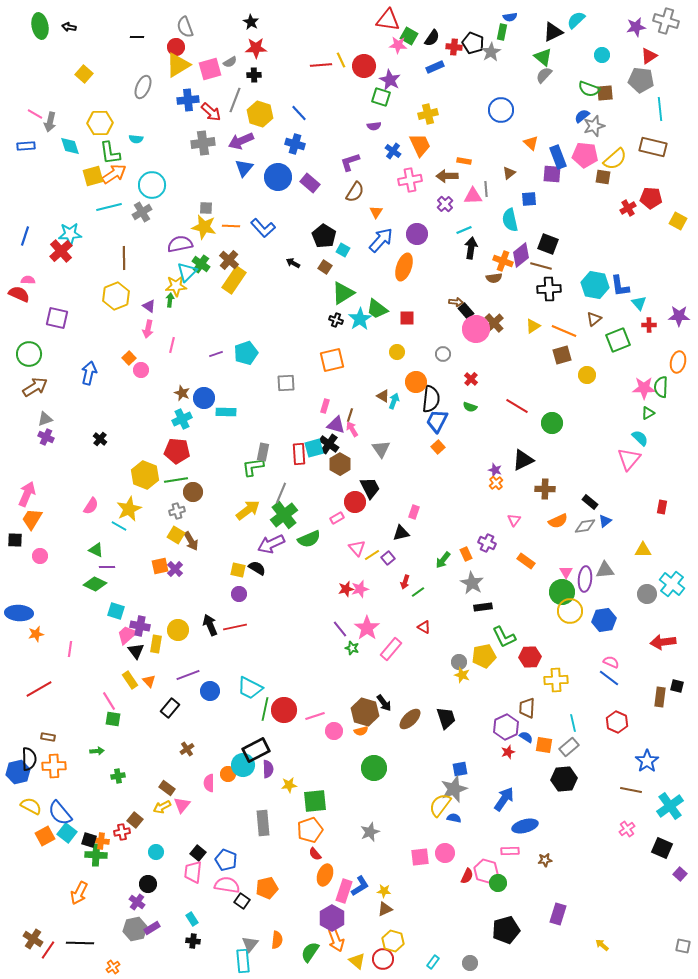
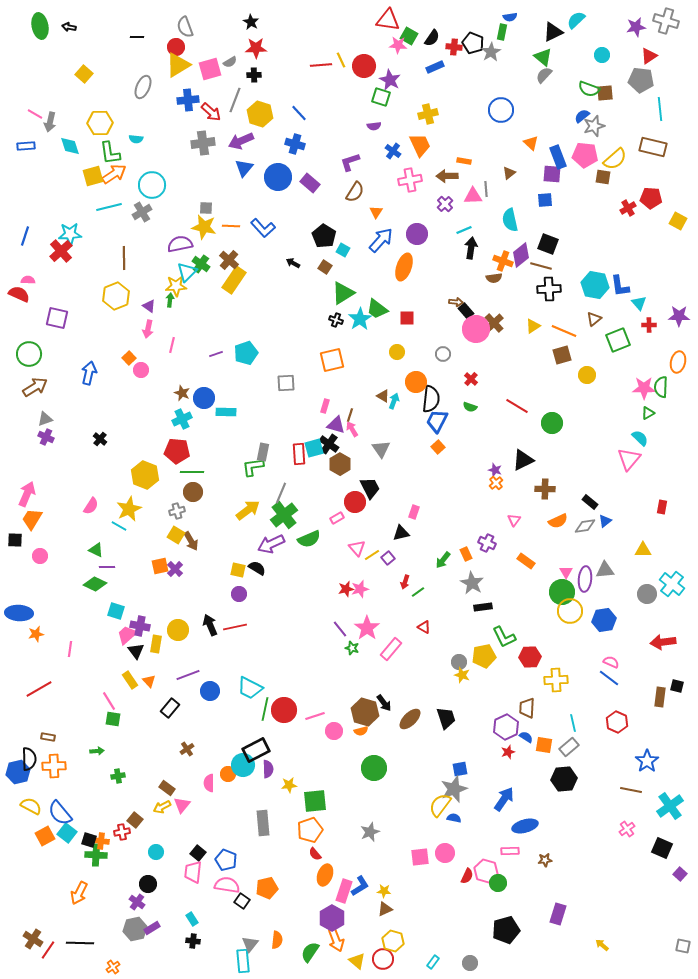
blue square at (529, 199): moved 16 px right, 1 px down
green line at (176, 480): moved 16 px right, 8 px up; rotated 10 degrees clockwise
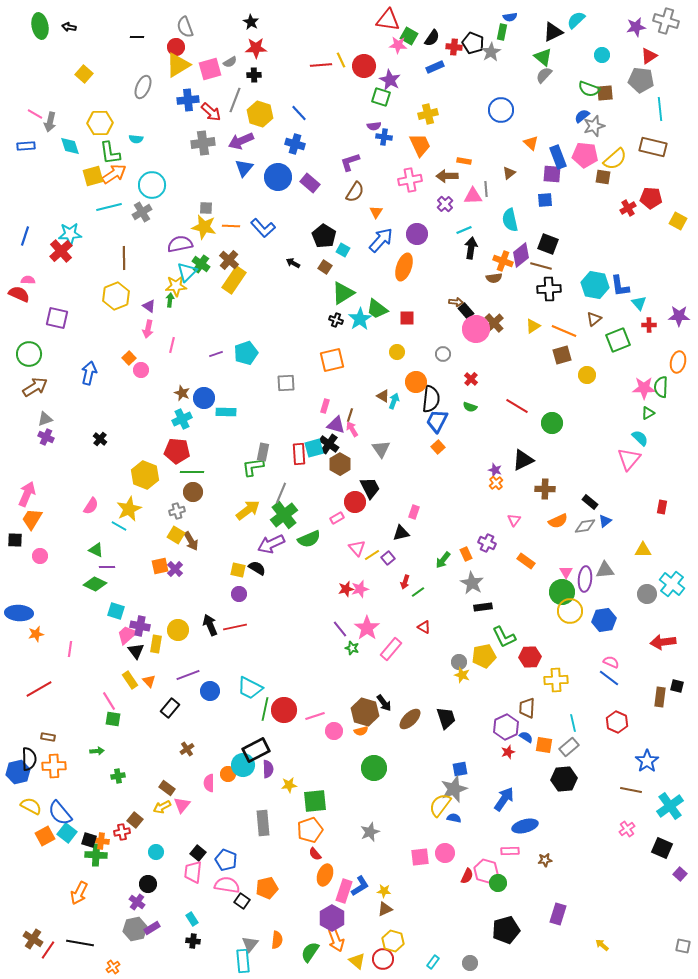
blue cross at (393, 151): moved 9 px left, 14 px up; rotated 28 degrees counterclockwise
black line at (80, 943): rotated 8 degrees clockwise
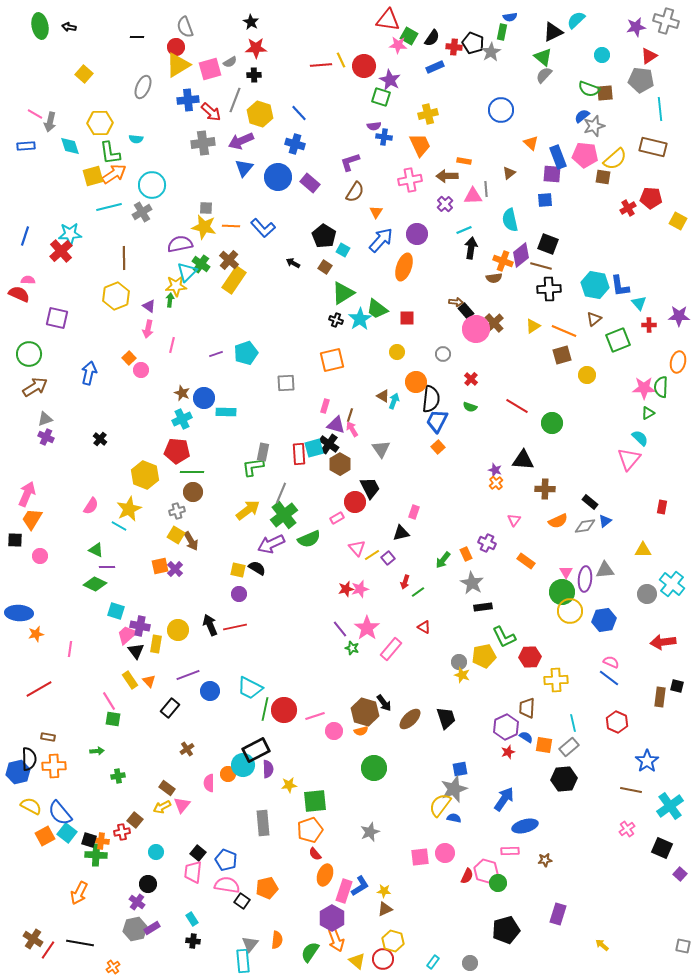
black triangle at (523, 460): rotated 30 degrees clockwise
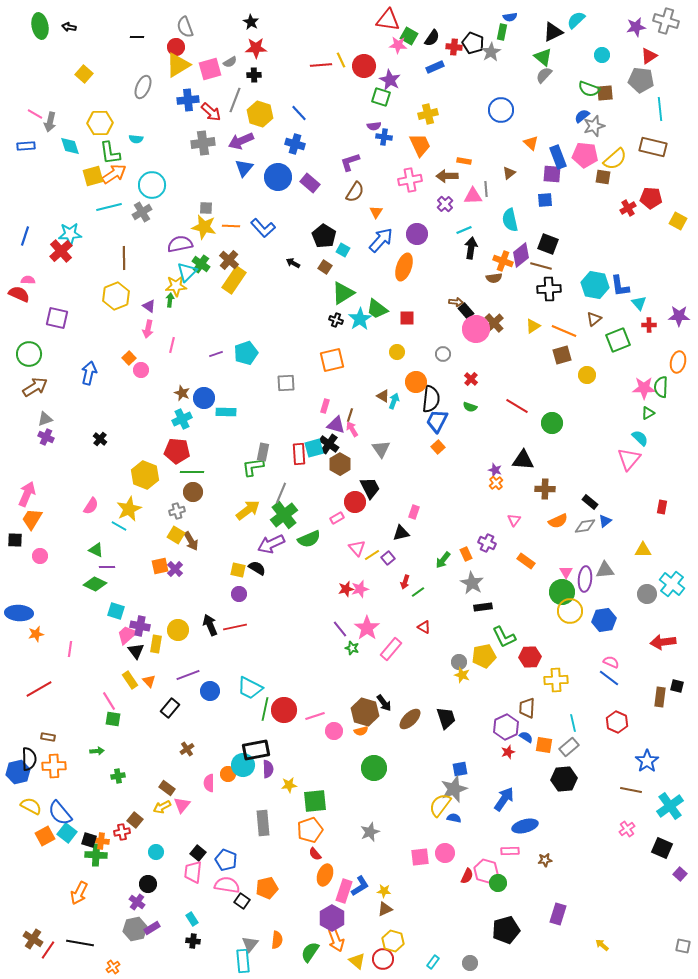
black rectangle at (256, 750): rotated 16 degrees clockwise
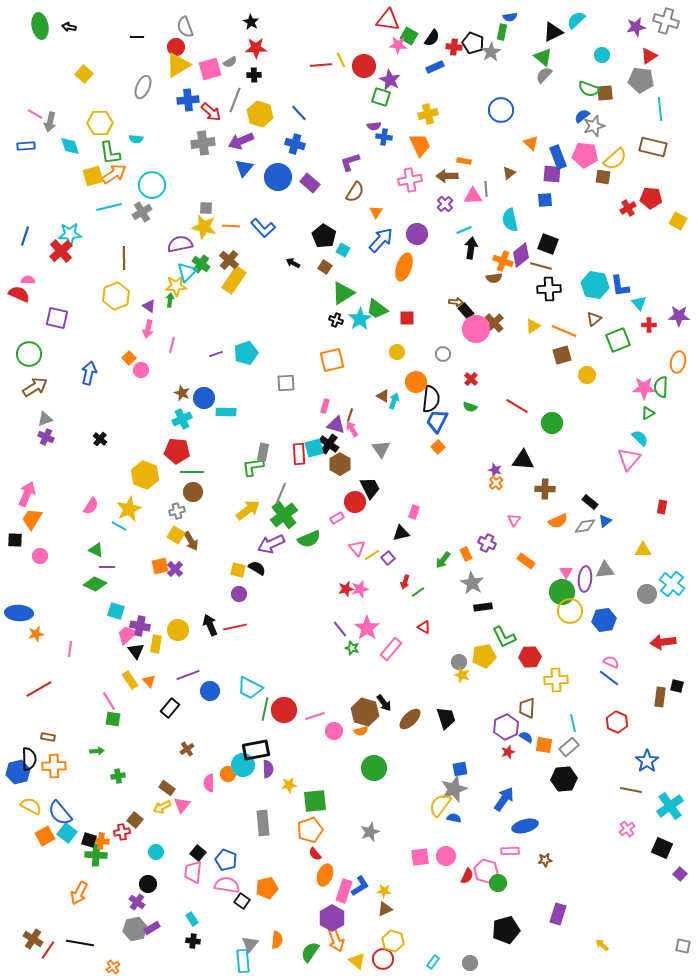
pink circle at (445, 853): moved 1 px right, 3 px down
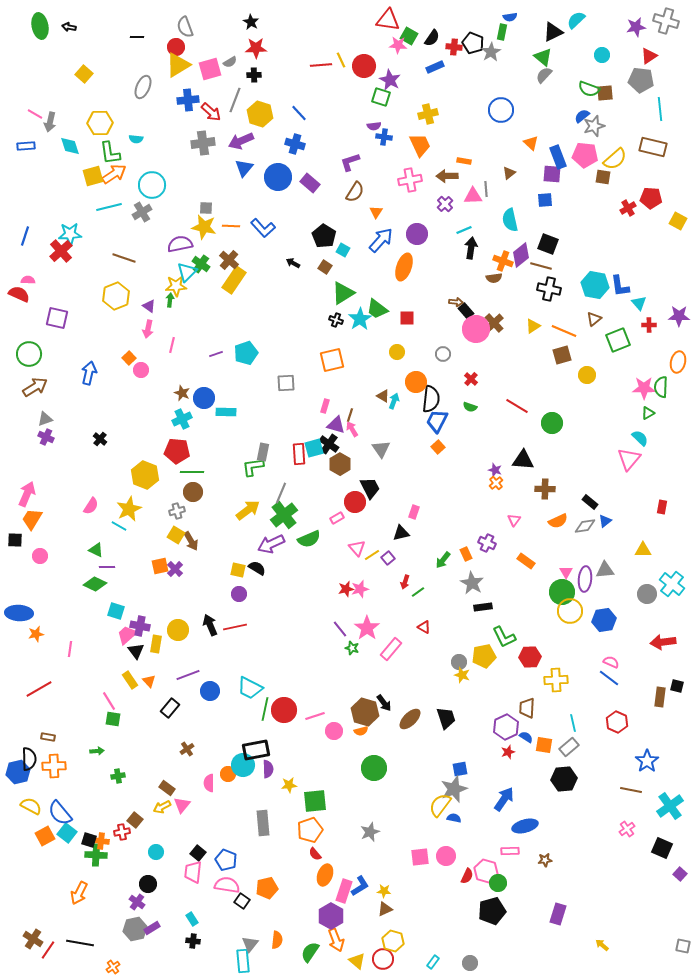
brown line at (124, 258): rotated 70 degrees counterclockwise
black cross at (549, 289): rotated 15 degrees clockwise
purple hexagon at (332, 918): moved 1 px left, 2 px up
black pentagon at (506, 930): moved 14 px left, 19 px up
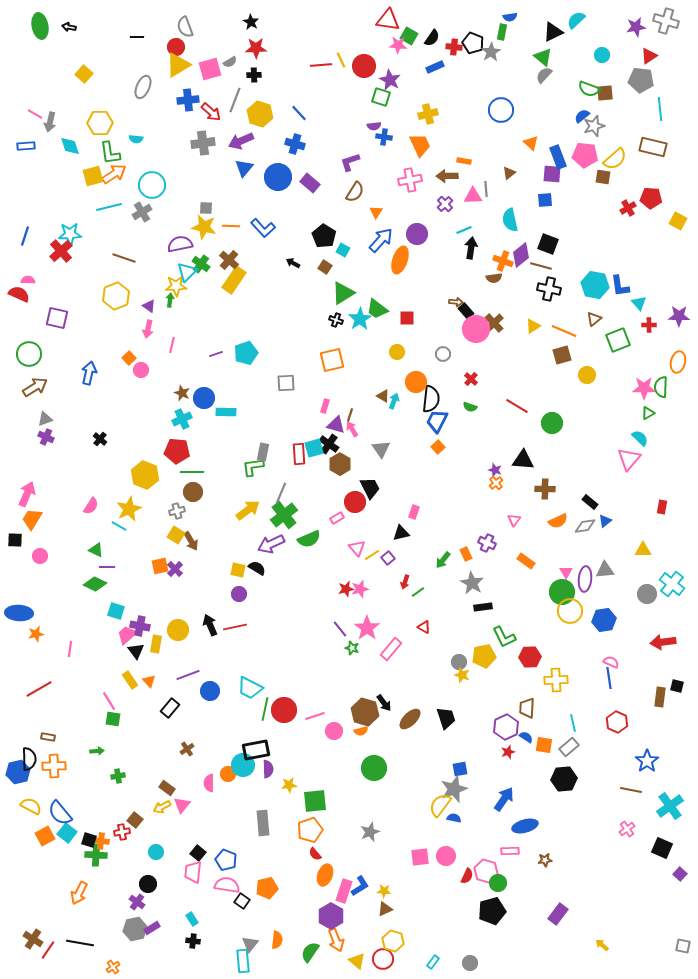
orange ellipse at (404, 267): moved 4 px left, 7 px up
blue line at (609, 678): rotated 45 degrees clockwise
purple rectangle at (558, 914): rotated 20 degrees clockwise
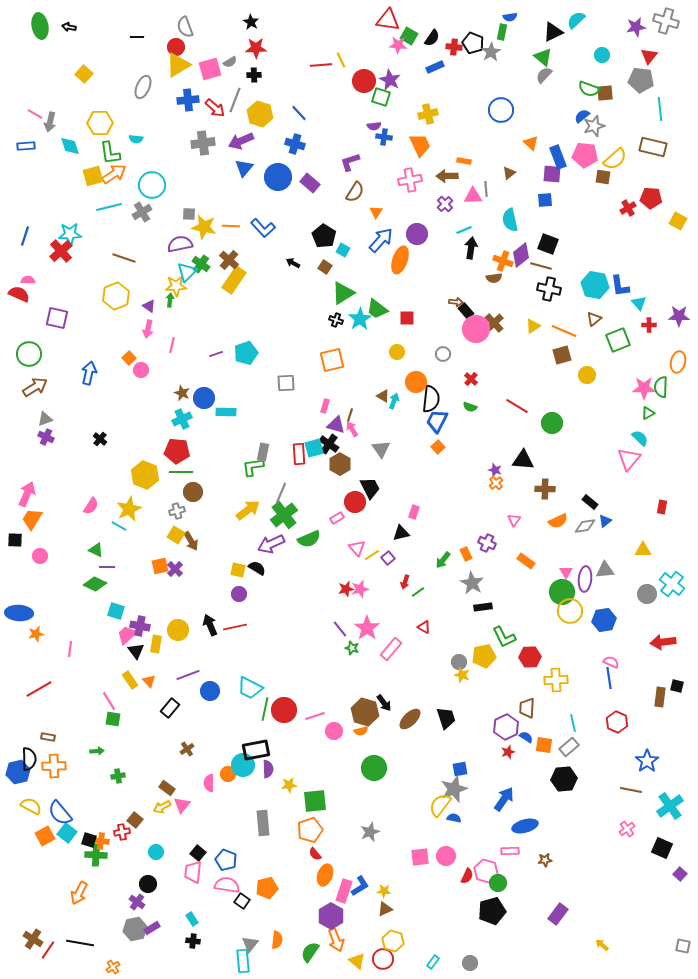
red triangle at (649, 56): rotated 18 degrees counterclockwise
red circle at (364, 66): moved 15 px down
red arrow at (211, 112): moved 4 px right, 4 px up
gray square at (206, 208): moved 17 px left, 6 px down
green line at (192, 472): moved 11 px left
